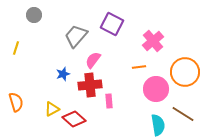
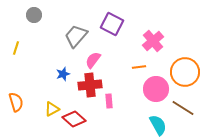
brown line: moved 6 px up
cyan semicircle: rotated 20 degrees counterclockwise
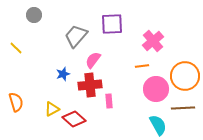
purple square: rotated 30 degrees counterclockwise
yellow line: rotated 64 degrees counterclockwise
orange line: moved 3 px right, 1 px up
orange circle: moved 4 px down
brown line: rotated 35 degrees counterclockwise
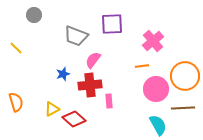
gray trapezoid: rotated 110 degrees counterclockwise
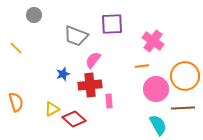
pink cross: rotated 15 degrees counterclockwise
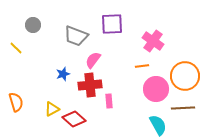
gray circle: moved 1 px left, 10 px down
